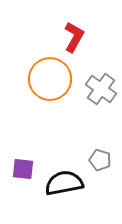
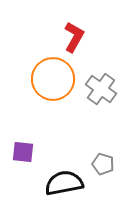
orange circle: moved 3 px right
gray pentagon: moved 3 px right, 4 px down
purple square: moved 17 px up
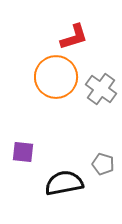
red L-shape: rotated 44 degrees clockwise
orange circle: moved 3 px right, 2 px up
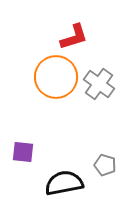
gray cross: moved 2 px left, 5 px up
gray pentagon: moved 2 px right, 1 px down
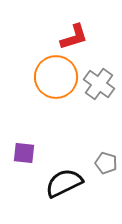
purple square: moved 1 px right, 1 px down
gray pentagon: moved 1 px right, 2 px up
black semicircle: rotated 15 degrees counterclockwise
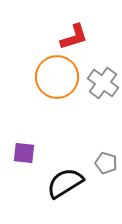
orange circle: moved 1 px right
gray cross: moved 4 px right, 1 px up
black semicircle: moved 1 px right; rotated 6 degrees counterclockwise
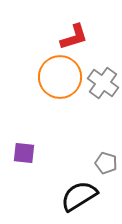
orange circle: moved 3 px right
black semicircle: moved 14 px right, 13 px down
